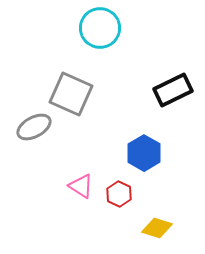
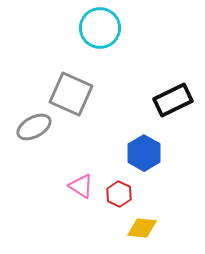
black rectangle: moved 10 px down
yellow diamond: moved 15 px left; rotated 12 degrees counterclockwise
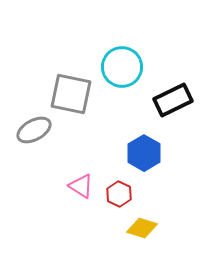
cyan circle: moved 22 px right, 39 px down
gray square: rotated 12 degrees counterclockwise
gray ellipse: moved 3 px down
yellow diamond: rotated 12 degrees clockwise
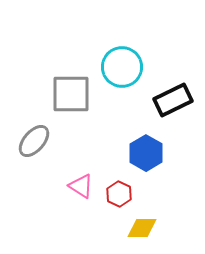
gray square: rotated 12 degrees counterclockwise
gray ellipse: moved 11 px down; rotated 20 degrees counterclockwise
blue hexagon: moved 2 px right
yellow diamond: rotated 16 degrees counterclockwise
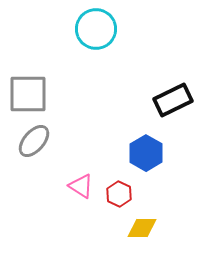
cyan circle: moved 26 px left, 38 px up
gray square: moved 43 px left
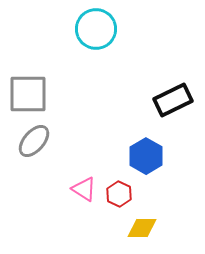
blue hexagon: moved 3 px down
pink triangle: moved 3 px right, 3 px down
